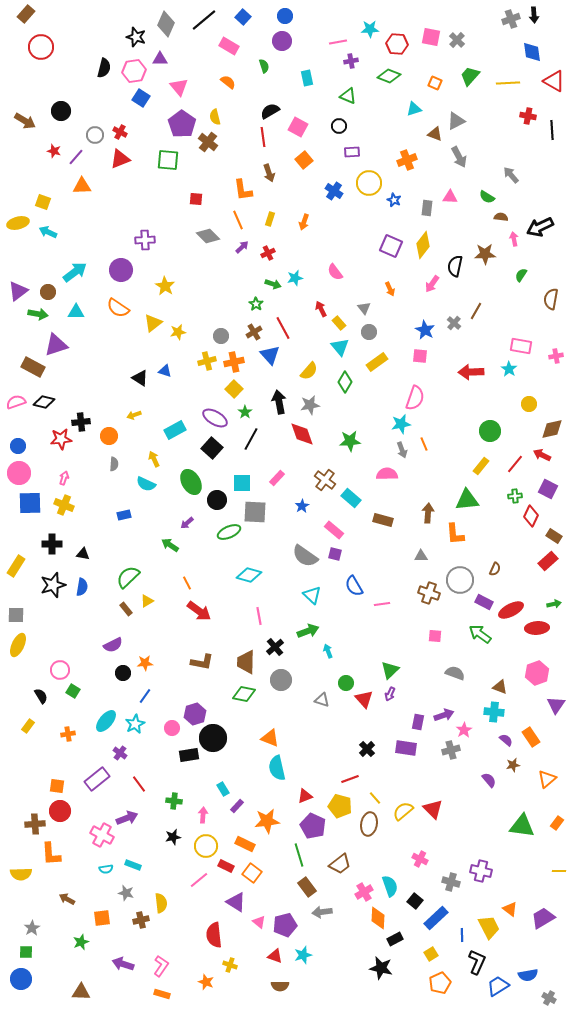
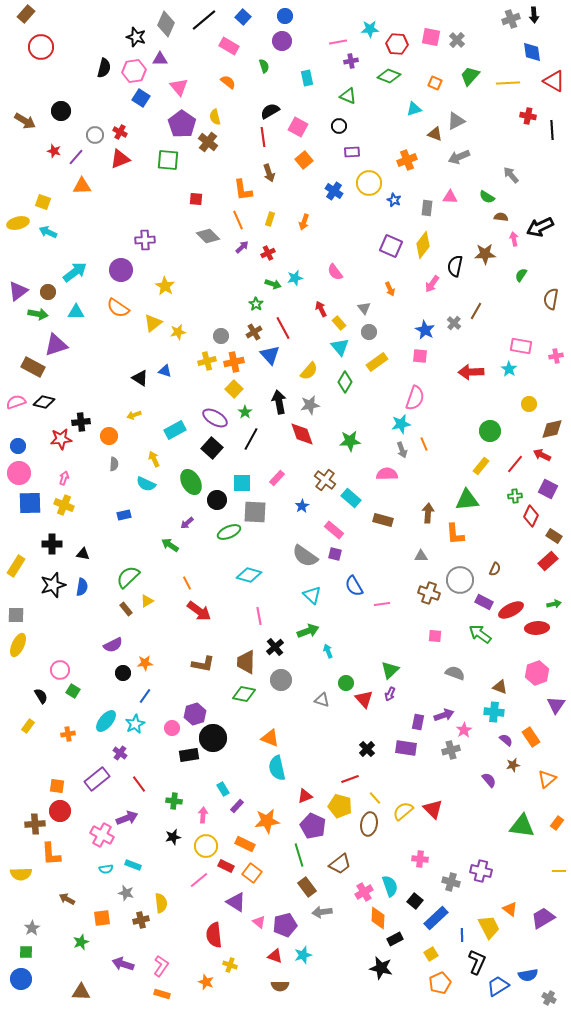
gray arrow at (459, 157): rotated 95 degrees clockwise
brown L-shape at (202, 662): moved 1 px right, 2 px down
pink cross at (420, 859): rotated 21 degrees counterclockwise
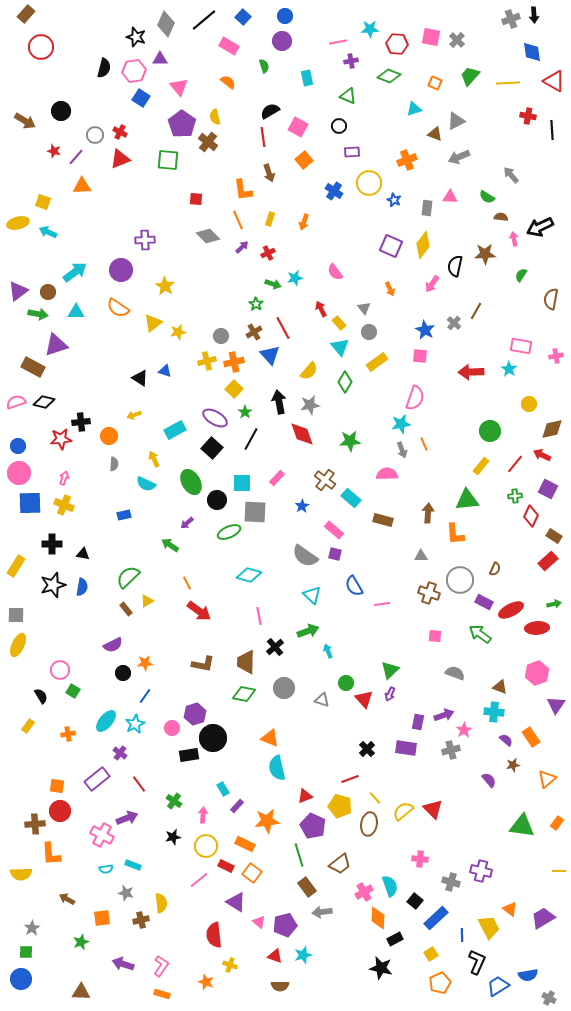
gray circle at (281, 680): moved 3 px right, 8 px down
green cross at (174, 801): rotated 28 degrees clockwise
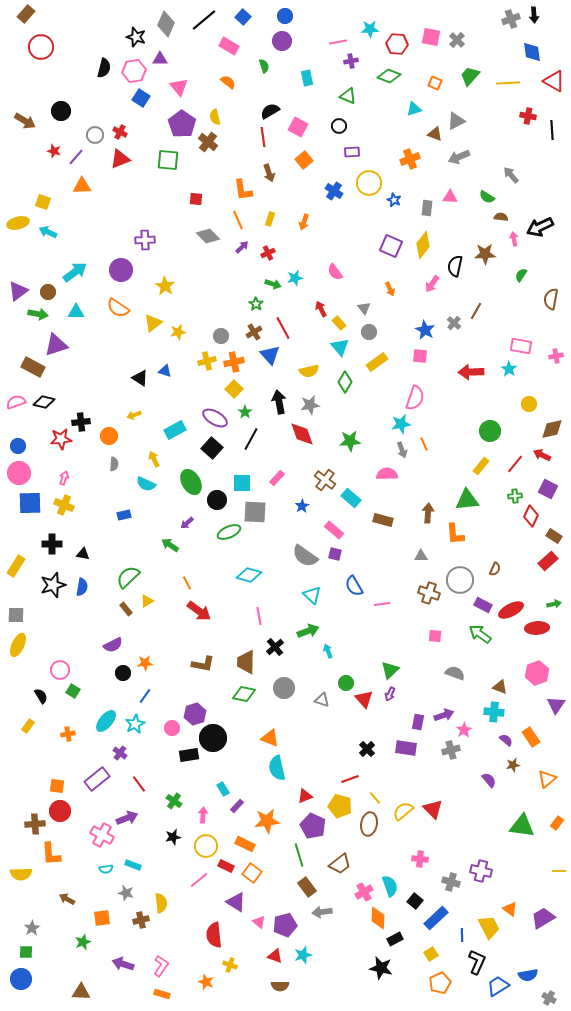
orange cross at (407, 160): moved 3 px right, 1 px up
yellow semicircle at (309, 371): rotated 36 degrees clockwise
purple rectangle at (484, 602): moved 1 px left, 3 px down
green star at (81, 942): moved 2 px right
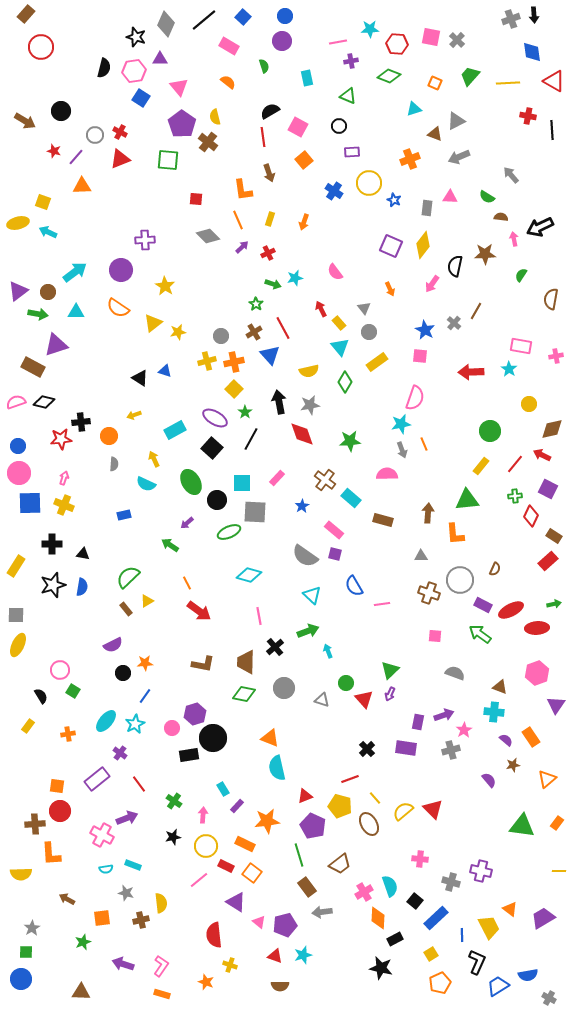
brown ellipse at (369, 824): rotated 40 degrees counterclockwise
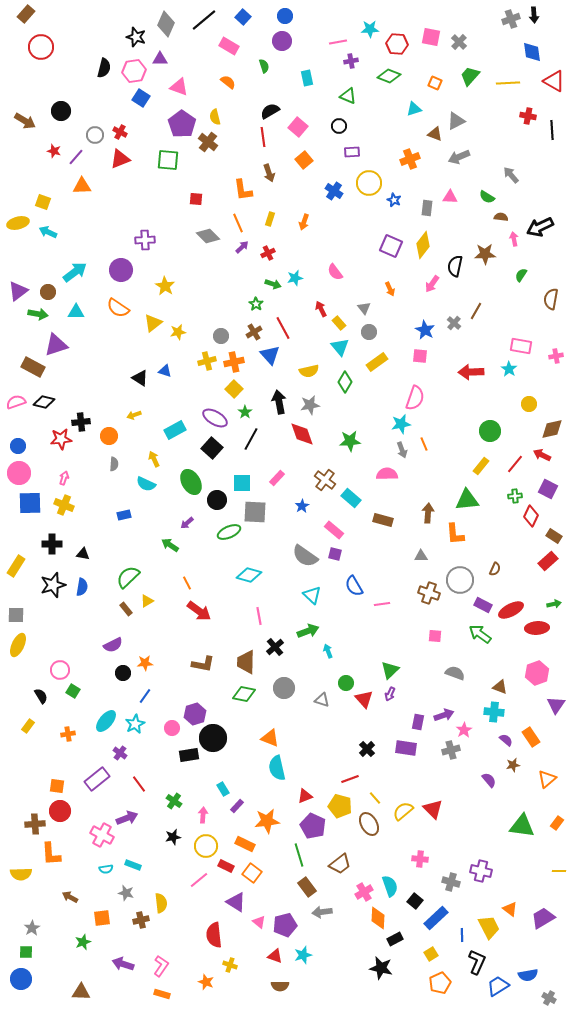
gray cross at (457, 40): moved 2 px right, 2 px down
pink triangle at (179, 87): rotated 30 degrees counterclockwise
pink square at (298, 127): rotated 12 degrees clockwise
orange line at (238, 220): moved 3 px down
brown arrow at (67, 899): moved 3 px right, 2 px up
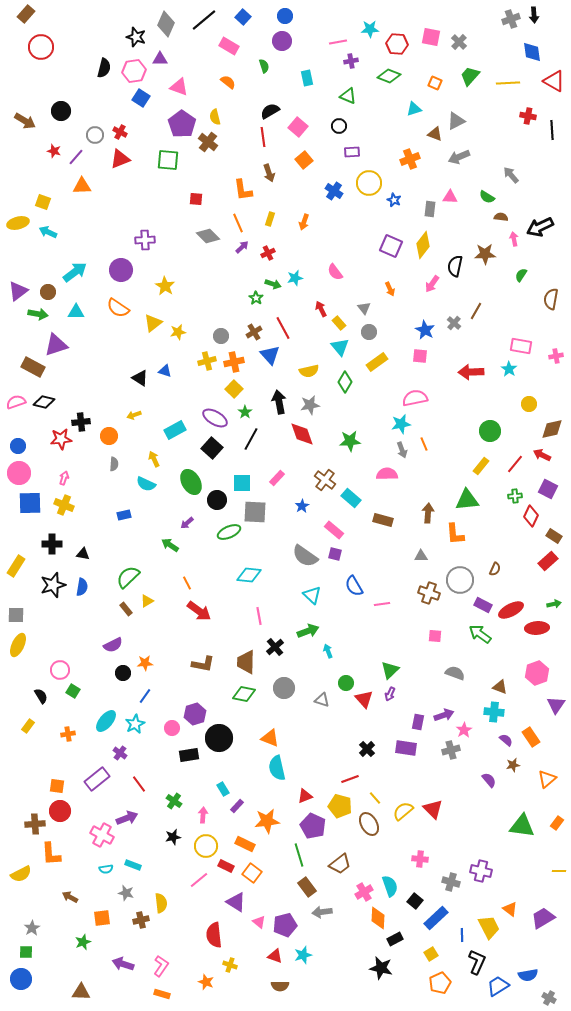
gray rectangle at (427, 208): moved 3 px right, 1 px down
green star at (256, 304): moved 6 px up
pink semicircle at (415, 398): rotated 120 degrees counterclockwise
cyan diamond at (249, 575): rotated 10 degrees counterclockwise
black circle at (213, 738): moved 6 px right
yellow semicircle at (21, 874): rotated 25 degrees counterclockwise
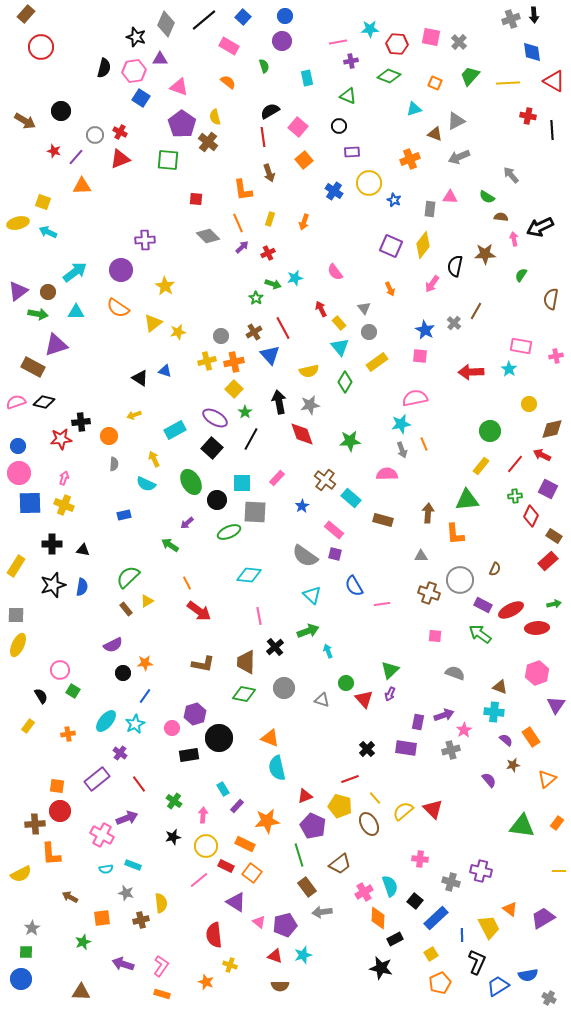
black triangle at (83, 554): moved 4 px up
